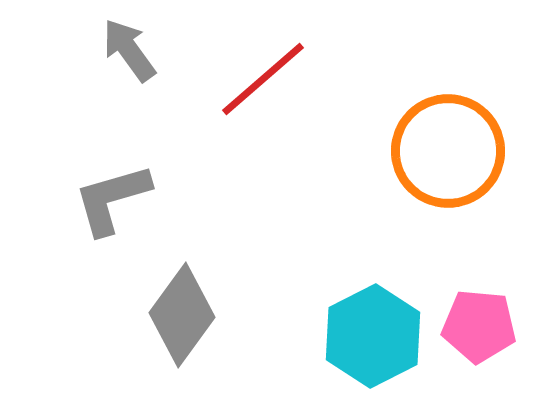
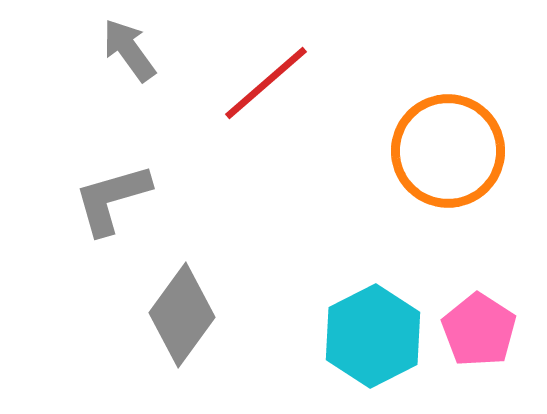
red line: moved 3 px right, 4 px down
pink pentagon: moved 4 px down; rotated 28 degrees clockwise
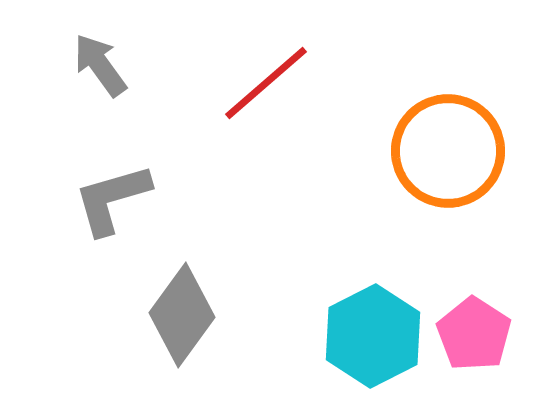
gray arrow: moved 29 px left, 15 px down
pink pentagon: moved 5 px left, 4 px down
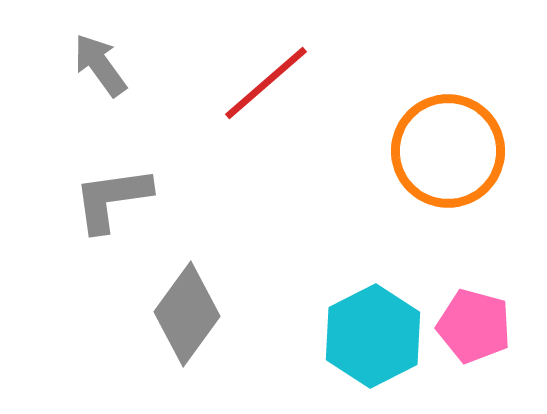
gray L-shape: rotated 8 degrees clockwise
gray diamond: moved 5 px right, 1 px up
pink pentagon: moved 8 px up; rotated 18 degrees counterclockwise
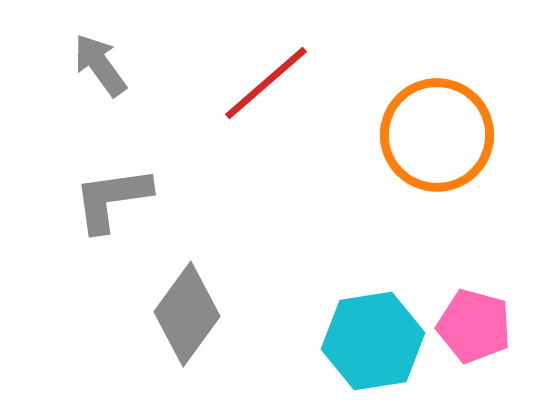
orange circle: moved 11 px left, 16 px up
cyan hexagon: moved 5 px down; rotated 18 degrees clockwise
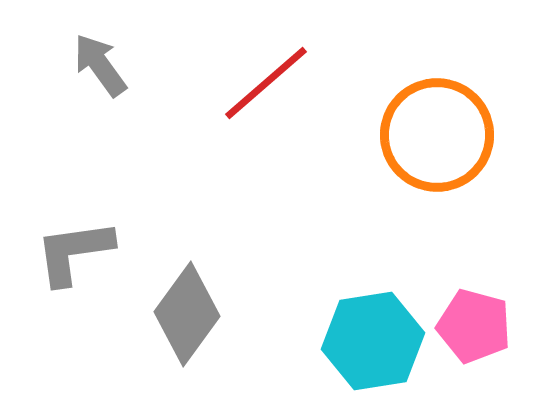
gray L-shape: moved 38 px left, 53 px down
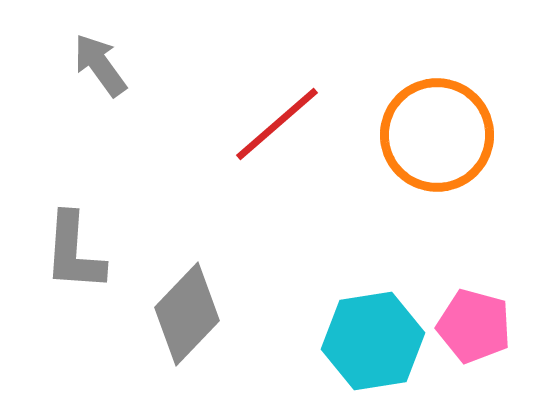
red line: moved 11 px right, 41 px down
gray L-shape: rotated 78 degrees counterclockwise
gray diamond: rotated 8 degrees clockwise
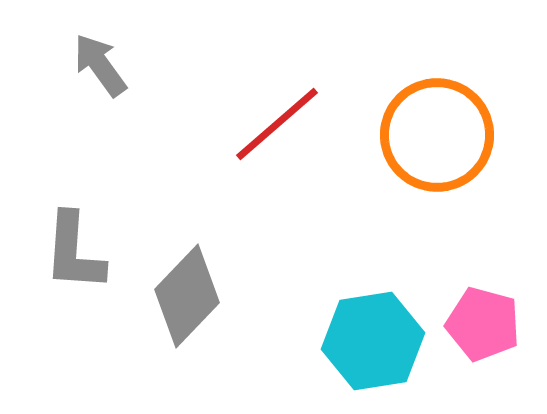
gray diamond: moved 18 px up
pink pentagon: moved 9 px right, 2 px up
